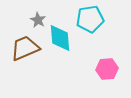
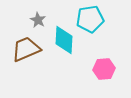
cyan diamond: moved 4 px right, 2 px down; rotated 8 degrees clockwise
brown trapezoid: moved 1 px right, 1 px down
pink hexagon: moved 3 px left
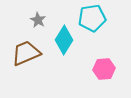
cyan pentagon: moved 2 px right, 1 px up
cyan diamond: rotated 28 degrees clockwise
brown trapezoid: moved 4 px down
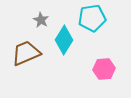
gray star: moved 3 px right
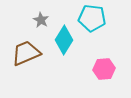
cyan pentagon: rotated 16 degrees clockwise
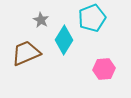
cyan pentagon: rotated 28 degrees counterclockwise
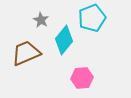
cyan diamond: rotated 8 degrees clockwise
pink hexagon: moved 22 px left, 9 px down
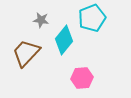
gray star: rotated 21 degrees counterclockwise
brown trapezoid: rotated 24 degrees counterclockwise
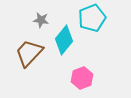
brown trapezoid: moved 3 px right
pink hexagon: rotated 15 degrees counterclockwise
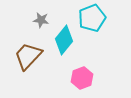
brown trapezoid: moved 1 px left, 3 px down
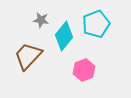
cyan pentagon: moved 4 px right, 6 px down
cyan diamond: moved 4 px up
pink hexagon: moved 2 px right, 8 px up
